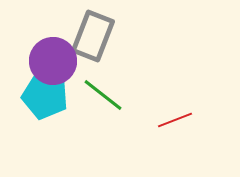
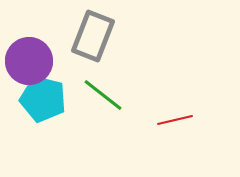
purple circle: moved 24 px left
cyan pentagon: moved 2 px left, 3 px down
red line: rotated 8 degrees clockwise
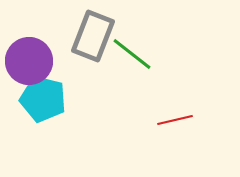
green line: moved 29 px right, 41 px up
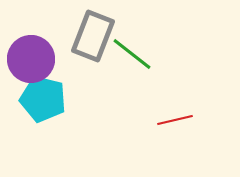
purple circle: moved 2 px right, 2 px up
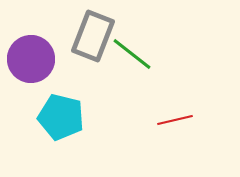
cyan pentagon: moved 18 px right, 18 px down
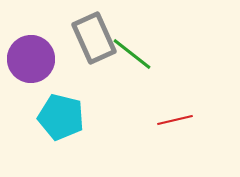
gray rectangle: moved 1 px right, 2 px down; rotated 45 degrees counterclockwise
